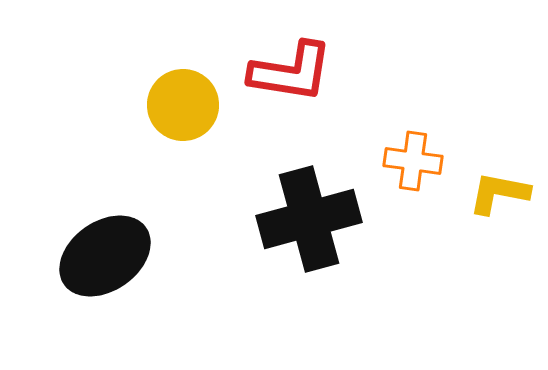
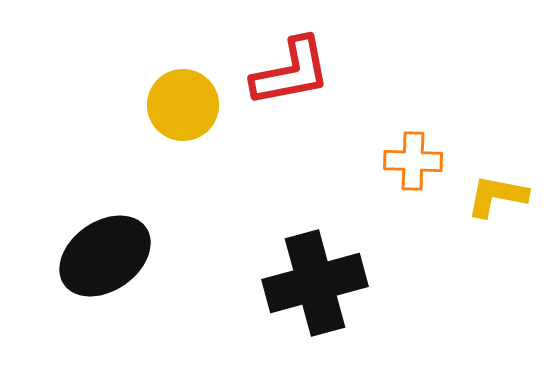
red L-shape: rotated 20 degrees counterclockwise
orange cross: rotated 6 degrees counterclockwise
yellow L-shape: moved 2 px left, 3 px down
black cross: moved 6 px right, 64 px down
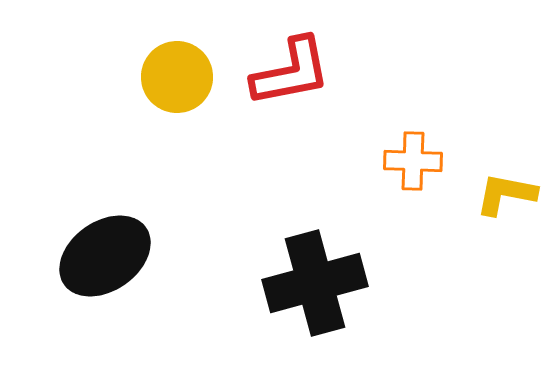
yellow circle: moved 6 px left, 28 px up
yellow L-shape: moved 9 px right, 2 px up
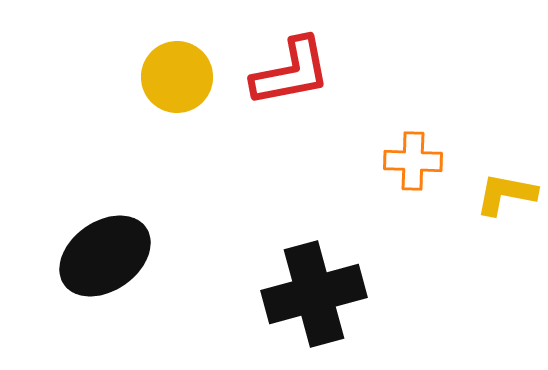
black cross: moved 1 px left, 11 px down
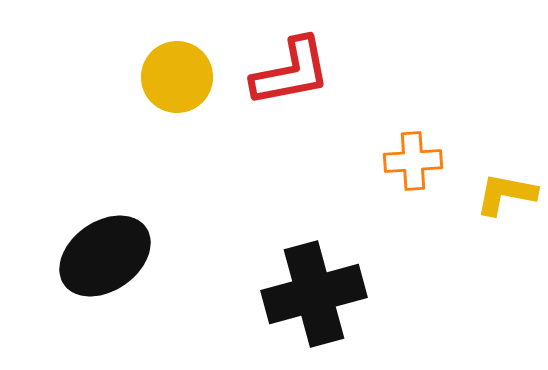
orange cross: rotated 6 degrees counterclockwise
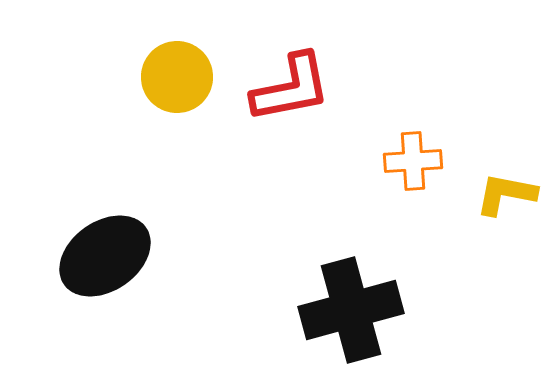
red L-shape: moved 16 px down
black cross: moved 37 px right, 16 px down
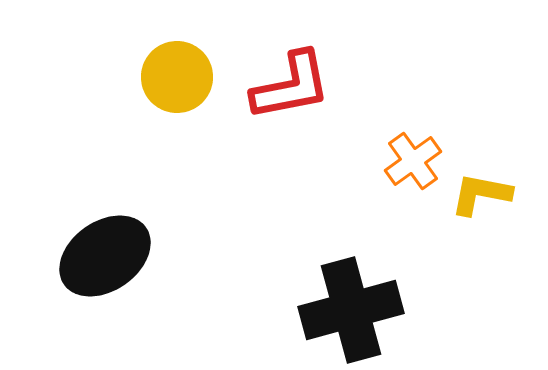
red L-shape: moved 2 px up
orange cross: rotated 32 degrees counterclockwise
yellow L-shape: moved 25 px left
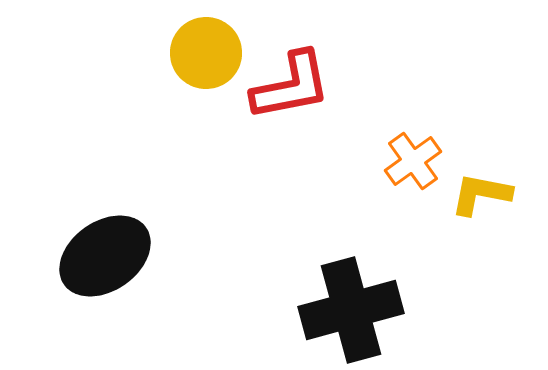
yellow circle: moved 29 px right, 24 px up
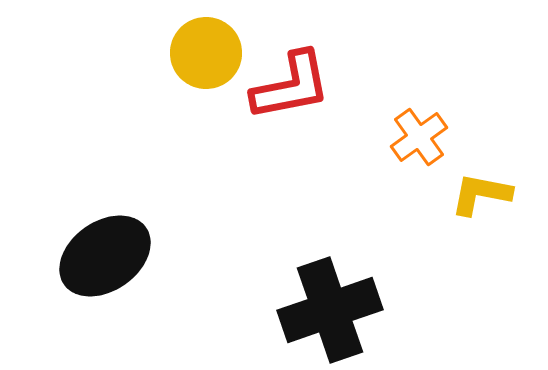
orange cross: moved 6 px right, 24 px up
black cross: moved 21 px left; rotated 4 degrees counterclockwise
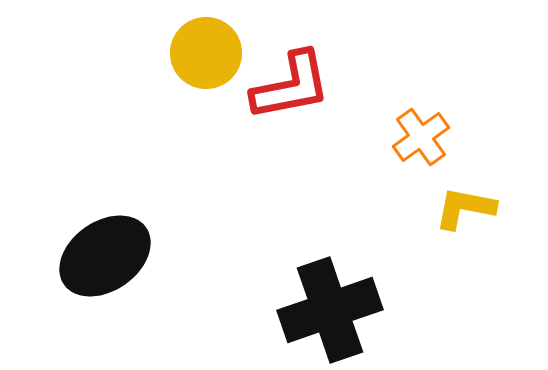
orange cross: moved 2 px right
yellow L-shape: moved 16 px left, 14 px down
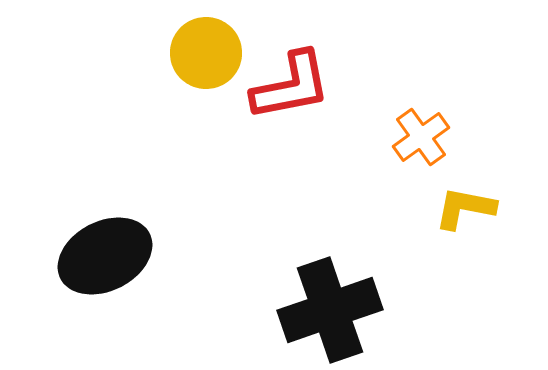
black ellipse: rotated 8 degrees clockwise
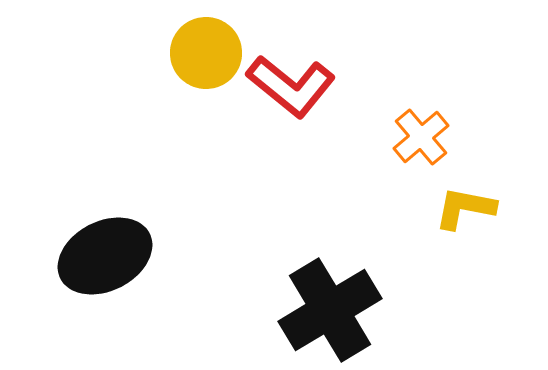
red L-shape: rotated 50 degrees clockwise
orange cross: rotated 4 degrees counterclockwise
black cross: rotated 12 degrees counterclockwise
